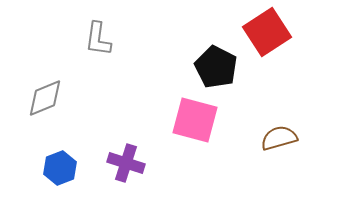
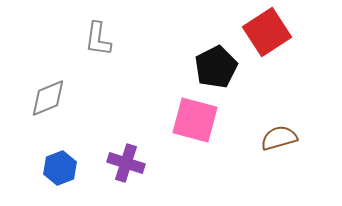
black pentagon: rotated 18 degrees clockwise
gray diamond: moved 3 px right
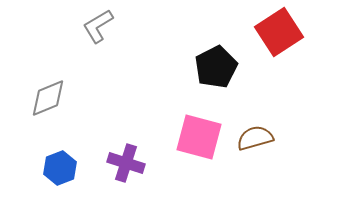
red square: moved 12 px right
gray L-shape: moved 13 px up; rotated 51 degrees clockwise
pink square: moved 4 px right, 17 px down
brown semicircle: moved 24 px left
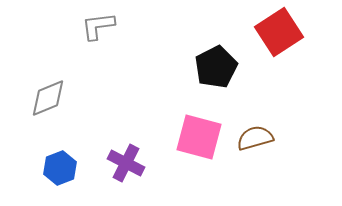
gray L-shape: rotated 24 degrees clockwise
purple cross: rotated 9 degrees clockwise
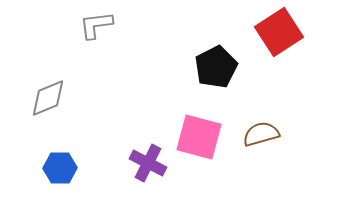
gray L-shape: moved 2 px left, 1 px up
brown semicircle: moved 6 px right, 4 px up
purple cross: moved 22 px right
blue hexagon: rotated 20 degrees clockwise
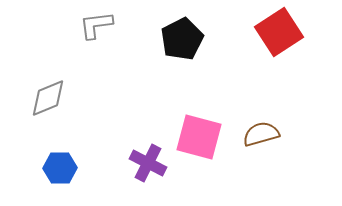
black pentagon: moved 34 px left, 28 px up
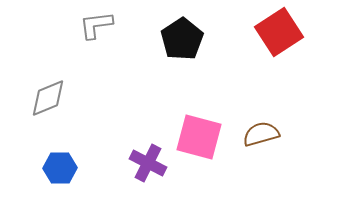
black pentagon: rotated 6 degrees counterclockwise
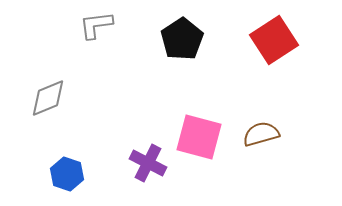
red square: moved 5 px left, 8 px down
blue hexagon: moved 7 px right, 6 px down; rotated 20 degrees clockwise
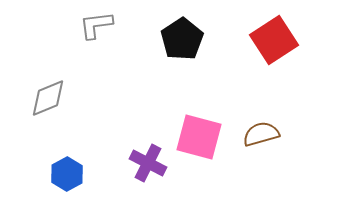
blue hexagon: rotated 12 degrees clockwise
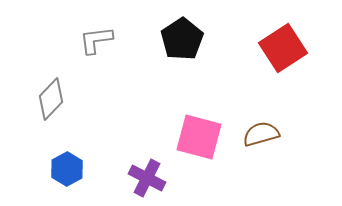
gray L-shape: moved 15 px down
red square: moved 9 px right, 8 px down
gray diamond: moved 3 px right, 1 px down; rotated 24 degrees counterclockwise
purple cross: moved 1 px left, 15 px down
blue hexagon: moved 5 px up
